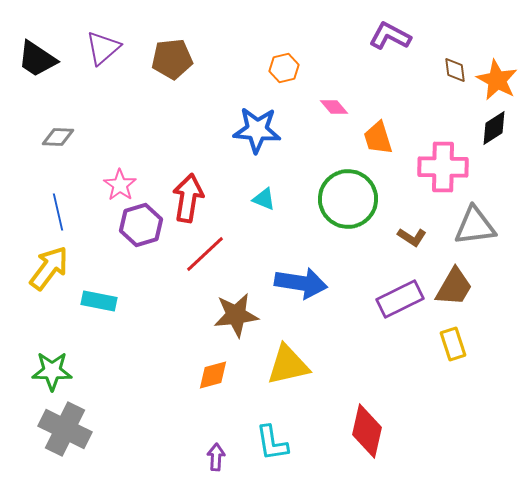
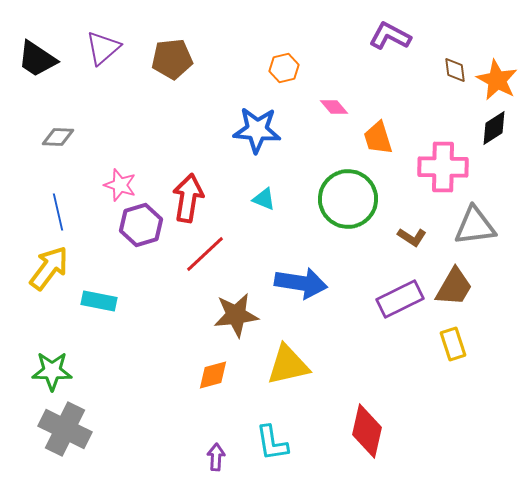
pink star: rotated 16 degrees counterclockwise
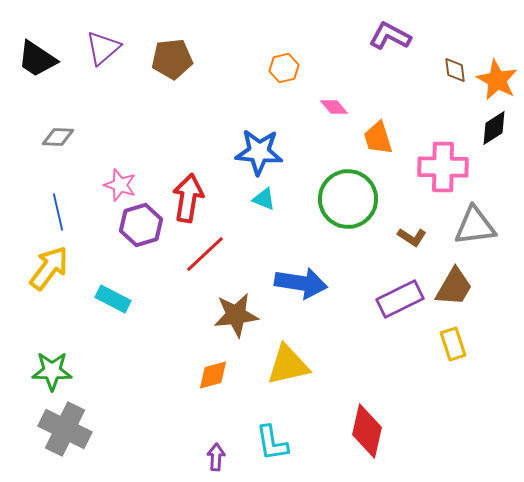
blue star: moved 2 px right, 22 px down
cyan rectangle: moved 14 px right, 2 px up; rotated 16 degrees clockwise
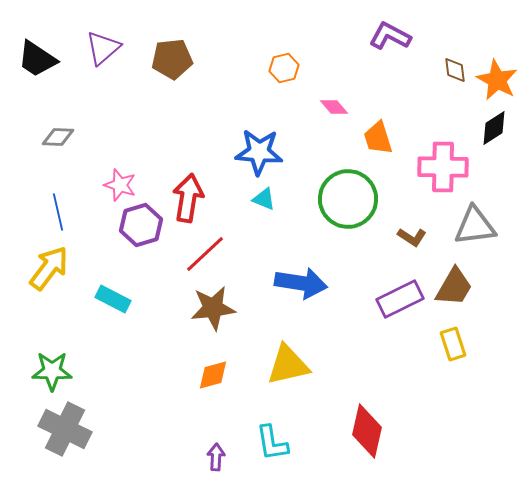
brown star: moved 23 px left, 7 px up
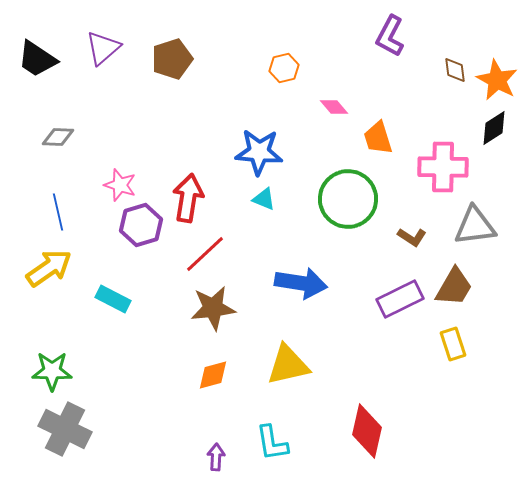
purple L-shape: rotated 90 degrees counterclockwise
brown pentagon: rotated 12 degrees counterclockwise
yellow arrow: rotated 18 degrees clockwise
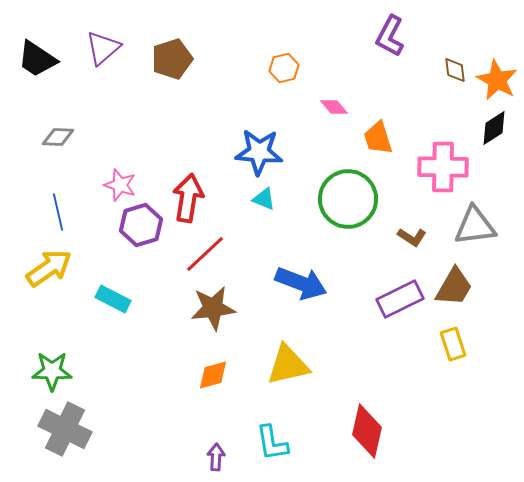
blue arrow: rotated 12 degrees clockwise
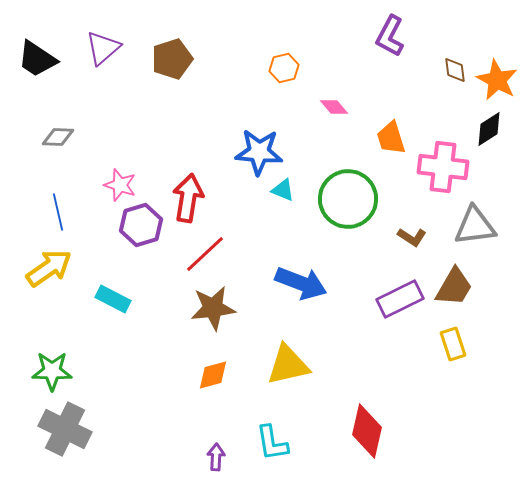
black diamond: moved 5 px left, 1 px down
orange trapezoid: moved 13 px right
pink cross: rotated 6 degrees clockwise
cyan triangle: moved 19 px right, 9 px up
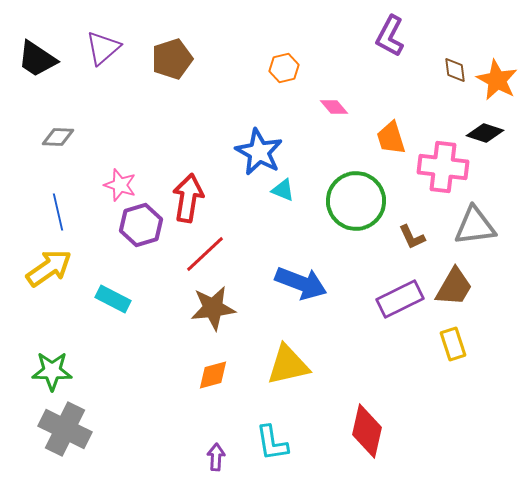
black diamond: moved 4 px left, 4 px down; rotated 51 degrees clockwise
blue star: rotated 24 degrees clockwise
green circle: moved 8 px right, 2 px down
brown L-shape: rotated 32 degrees clockwise
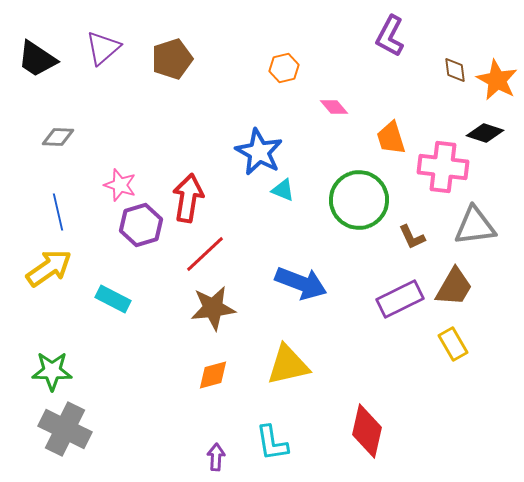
green circle: moved 3 px right, 1 px up
yellow rectangle: rotated 12 degrees counterclockwise
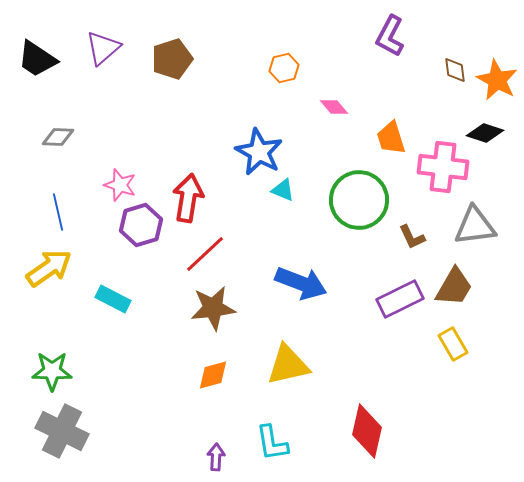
gray cross: moved 3 px left, 2 px down
